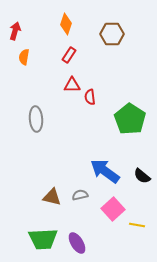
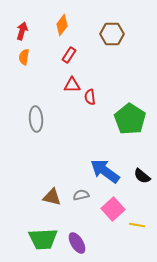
orange diamond: moved 4 px left, 1 px down; rotated 20 degrees clockwise
red arrow: moved 7 px right
gray semicircle: moved 1 px right
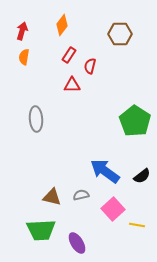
brown hexagon: moved 8 px right
red semicircle: moved 31 px up; rotated 21 degrees clockwise
green pentagon: moved 5 px right, 2 px down
black semicircle: rotated 78 degrees counterclockwise
green trapezoid: moved 2 px left, 9 px up
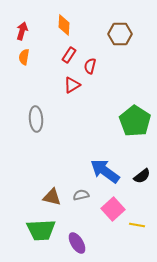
orange diamond: moved 2 px right; rotated 35 degrees counterclockwise
red triangle: rotated 30 degrees counterclockwise
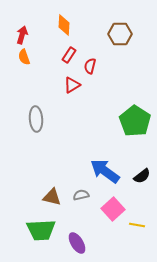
red arrow: moved 4 px down
orange semicircle: rotated 28 degrees counterclockwise
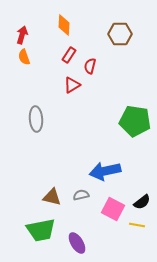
green pentagon: rotated 24 degrees counterclockwise
blue arrow: rotated 48 degrees counterclockwise
black semicircle: moved 26 px down
pink square: rotated 20 degrees counterclockwise
green trapezoid: rotated 8 degrees counterclockwise
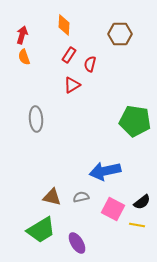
red semicircle: moved 2 px up
gray semicircle: moved 2 px down
green trapezoid: rotated 20 degrees counterclockwise
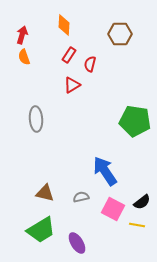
blue arrow: rotated 68 degrees clockwise
brown triangle: moved 7 px left, 4 px up
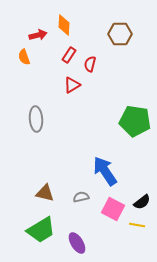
red arrow: moved 16 px right; rotated 60 degrees clockwise
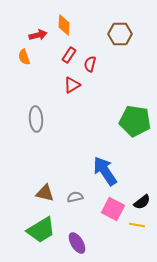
gray semicircle: moved 6 px left
